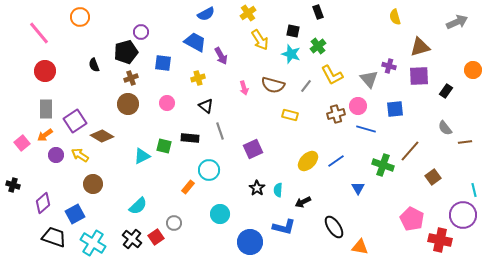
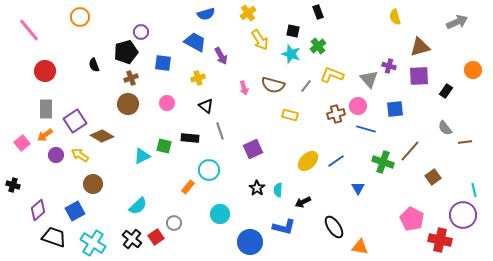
blue semicircle at (206, 14): rotated 12 degrees clockwise
pink line at (39, 33): moved 10 px left, 3 px up
yellow L-shape at (332, 75): rotated 140 degrees clockwise
green cross at (383, 165): moved 3 px up
purple diamond at (43, 203): moved 5 px left, 7 px down
blue square at (75, 214): moved 3 px up
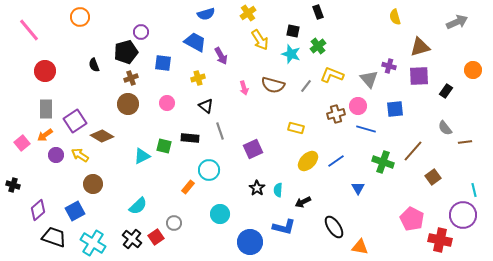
yellow rectangle at (290, 115): moved 6 px right, 13 px down
brown line at (410, 151): moved 3 px right
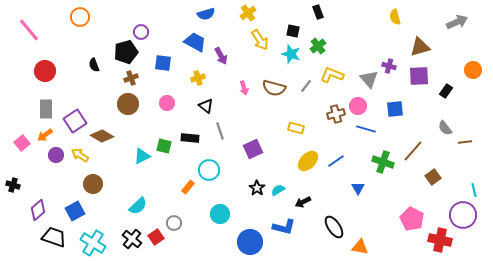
brown semicircle at (273, 85): moved 1 px right, 3 px down
cyan semicircle at (278, 190): rotated 56 degrees clockwise
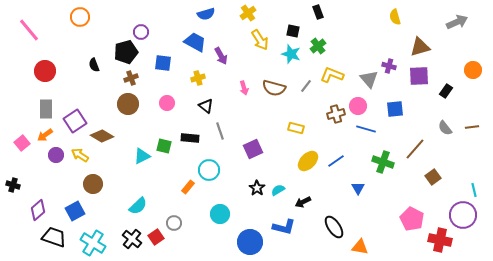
brown line at (465, 142): moved 7 px right, 15 px up
brown line at (413, 151): moved 2 px right, 2 px up
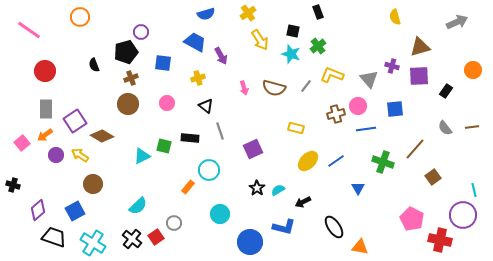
pink line at (29, 30): rotated 15 degrees counterclockwise
purple cross at (389, 66): moved 3 px right
blue line at (366, 129): rotated 24 degrees counterclockwise
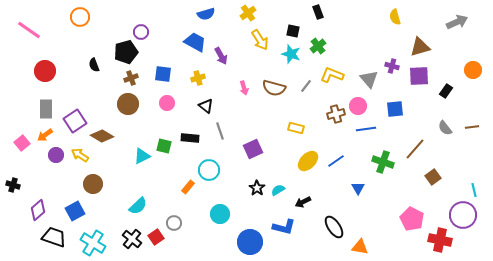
blue square at (163, 63): moved 11 px down
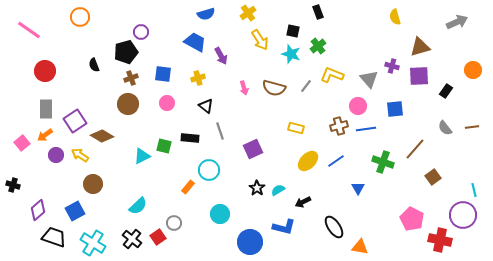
brown cross at (336, 114): moved 3 px right, 12 px down
red square at (156, 237): moved 2 px right
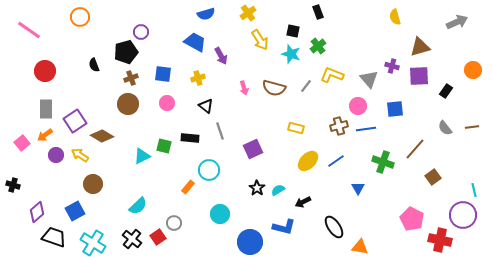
purple diamond at (38, 210): moved 1 px left, 2 px down
